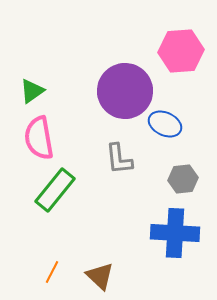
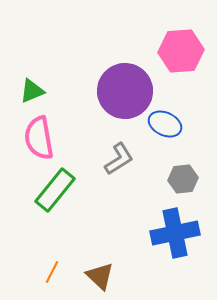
green triangle: rotated 12 degrees clockwise
gray L-shape: rotated 116 degrees counterclockwise
blue cross: rotated 15 degrees counterclockwise
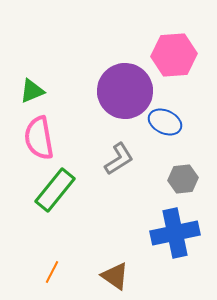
pink hexagon: moved 7 px left, 4 px down
blue ellipse: moved 2 px up
brown triangle: moved 15 px right; rotated 8 degrees counterclockwise
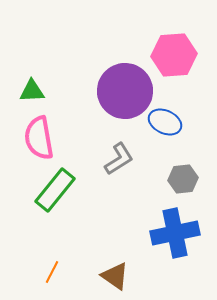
green triangle: rotated 20 degrees clockwise
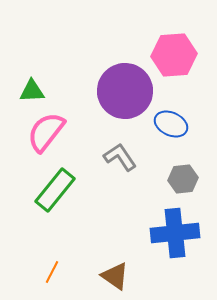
blue ellipse: moved 6 px right, 2 px down
pink semicircle: moved 7 px right, 6 px up; rotated 48 degrees clockwise
gray L-shape: moved 1 px right, 2 px up; rotated 92 degrees counterclockwise
blue cross: rotated 6 degrees clockwise
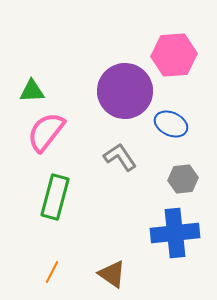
green rectangle: moved 7 px down; rotated 24 degrees counterclockwise
brown triangle: moved 3 px left, 2 px up
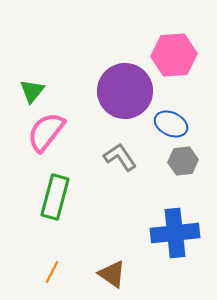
green triangle: rotated 48 degrees counterclockwise
gray hexagon: moved 18 px up
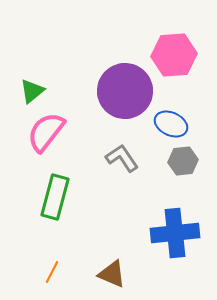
green triangle: rotated 12 degrees clockwise
gray L-shape: moved 2 px right, 1 px down
brown triangle: rotated 12 degrees counterclockwise
